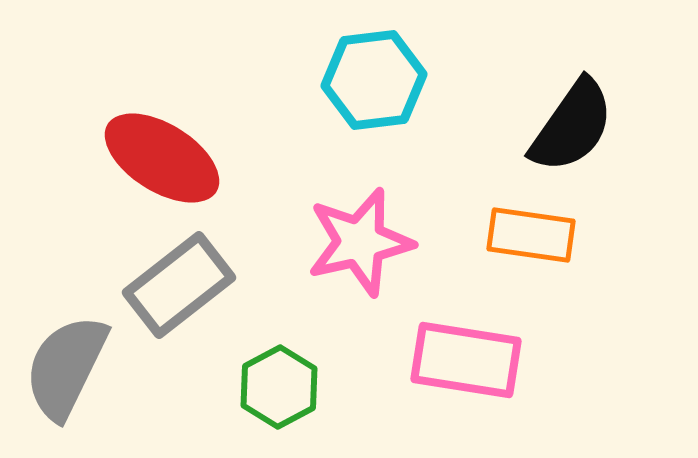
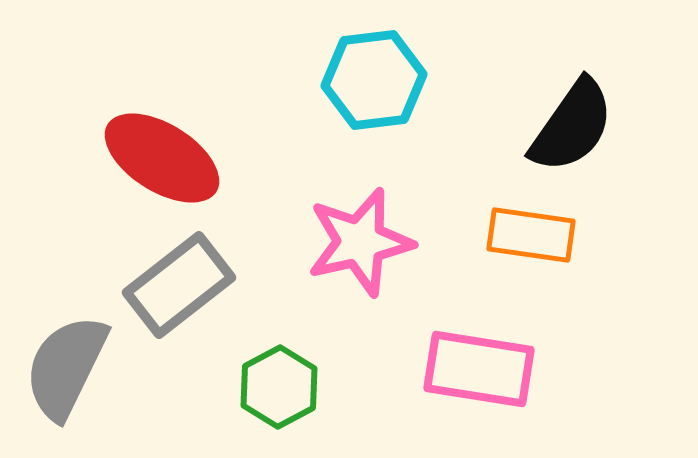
pink rectangle: moved 13 px right, 9 px down
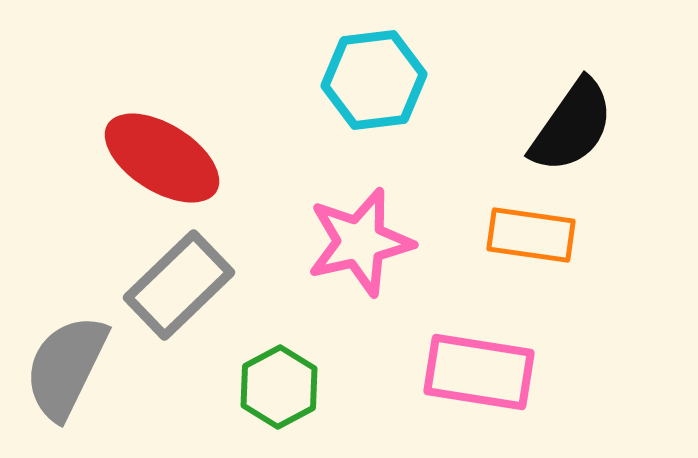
gray rectangle: rotated 6 degrees counterclockwise
pink rectangle: moved 3 px down
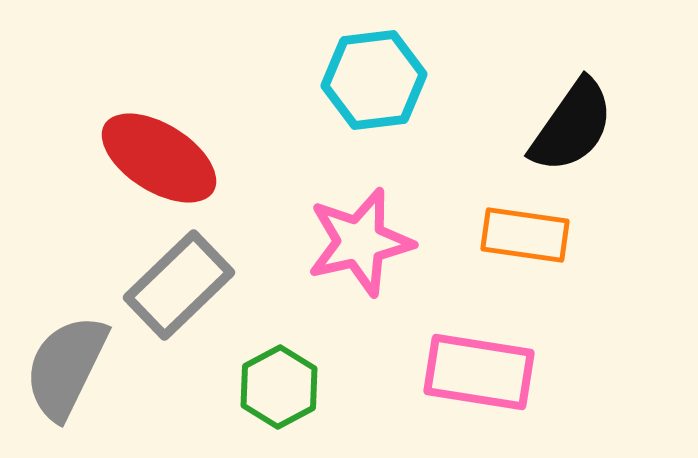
red ellipse: moved 3 px left
orange rectangle: moved 6 px left
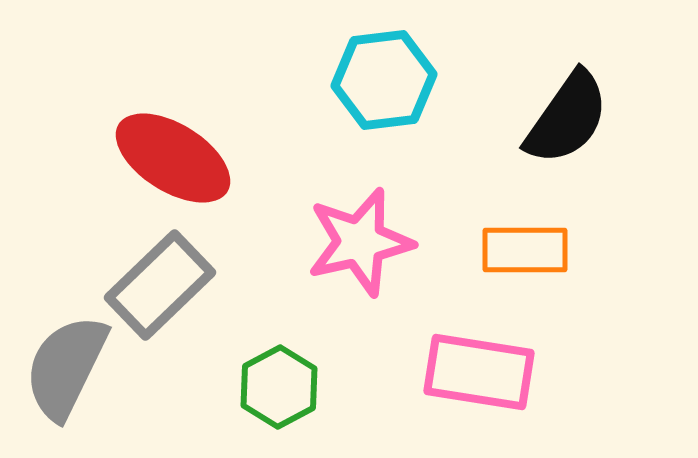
cyan hexagon: moved 10 px right
black semicircle: moved 5 px left, 8 px up
red ellipse: moved 14 px right
orange rectangle: moved 15 px down; rotated 8 degrees counterclockwise
gray rectangle: moved 19 px left
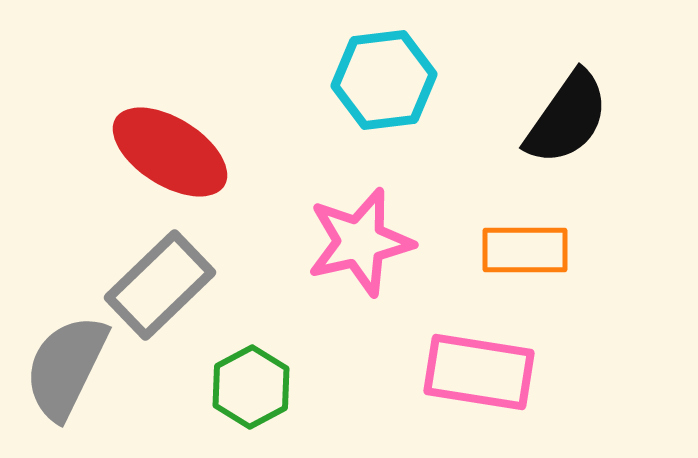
red ellipse: moved 3 px left, 6 px up
green hexagon: moved 28 px left
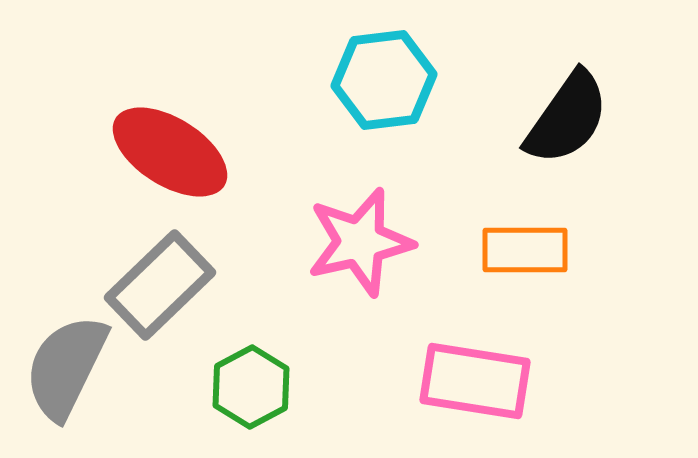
pink rectangle: moved 4 px left, 9 px down
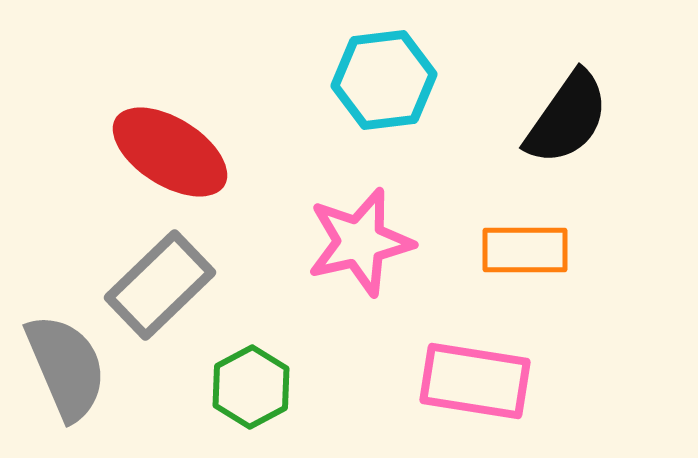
gray semicircle: rotated 131 degrees clockwise
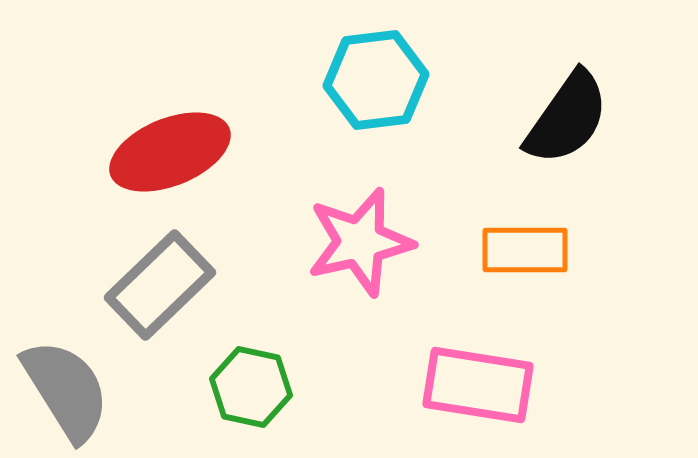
cyan hexagon: moved 8 px left
red ellipse: rotated 54 degrees counterclockwise
gray semicircle: moved 23 px down; rotated 9 degrees counterclockwise
pink rectangle: moved 3 px right, 4 px down
green hexagon: rotated 20 degrees counterclockwise
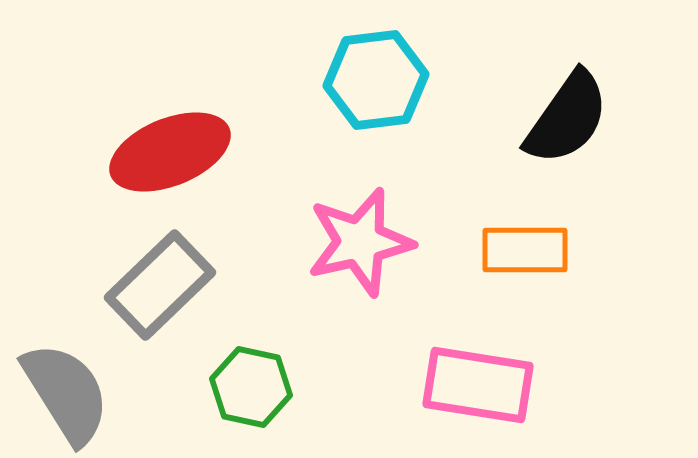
gray semicircle: moved 3 px down
